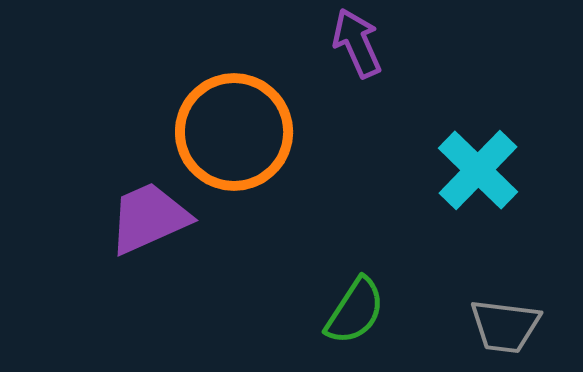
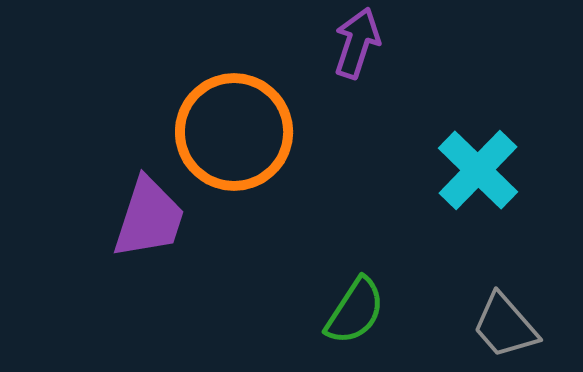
purple arrow: rotated 42 degrees clockwise
purple trapezoid: rotated 132 degrees clockwise
gray trapezoid: rotated 42 degrees clockwise
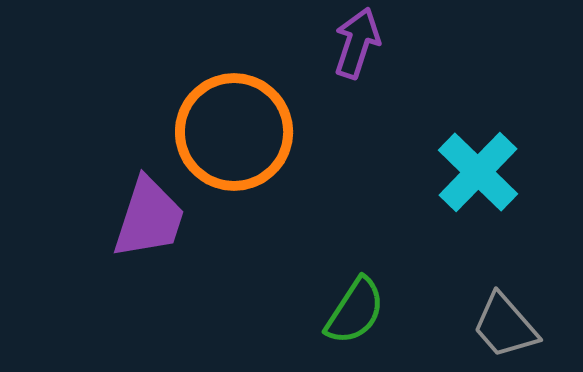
cyan cross: moved 2 px down
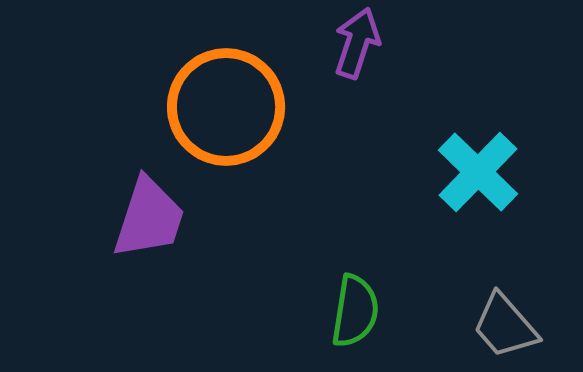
orange circle: moved 8 px left, 25 px up
green semicircle: rotated 24 degrees counterclockwise
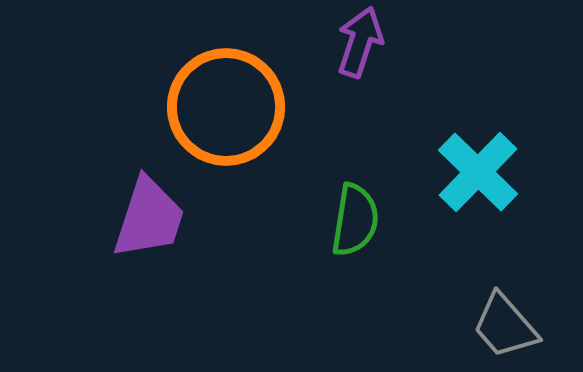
purple arrow: moved 3 px right, 1 px up
green semicircle: moved 91 px up
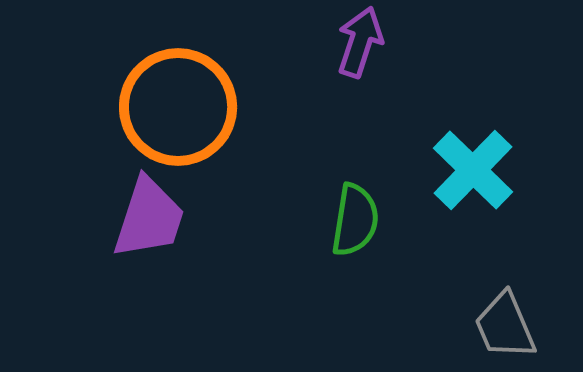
orange circle: moved 48 px left
cyan cross: moved 5 px left, 2 px up
gray trapezoid: rotated 18 degrees clockwise
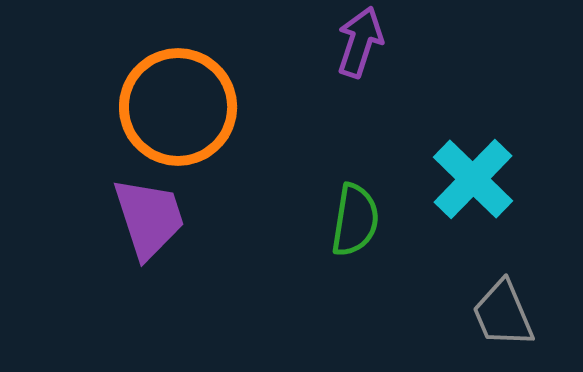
cyan cross: moved 9 px down
purple trapezoid: rotated 36 degrees counterclockwise
gray trapezoid: moved 2 px left, 12 px up
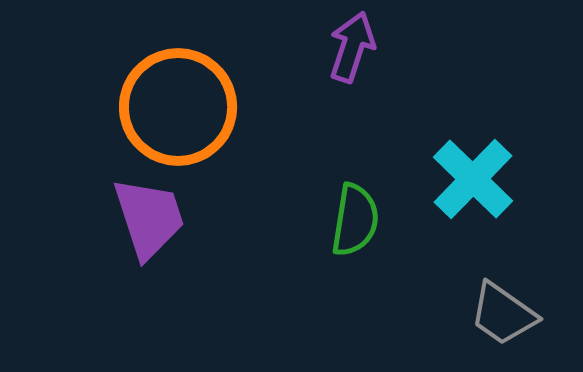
purple arrow: moved 8 px left, 5 px down
gray trapezoid: rotated 32 degrees counterclockwise
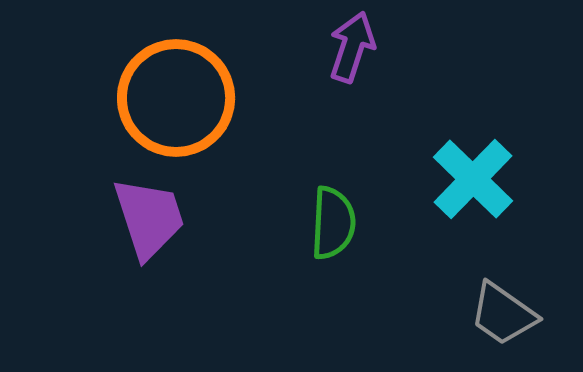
orange circle: moved 2 px left, 9 px up
green semicircle: moved 22 px left, 3 px down; rotated 6 degrees counterclockwise
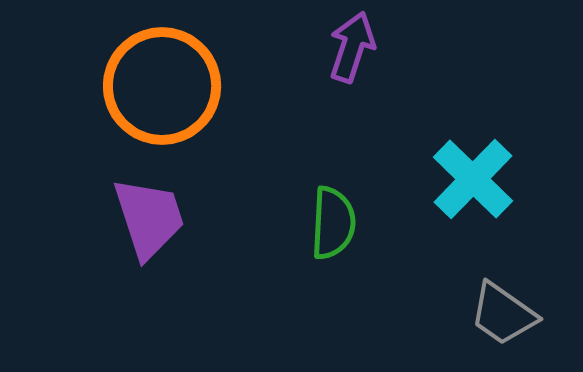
orange circle: moved 14 px left, 12 px up
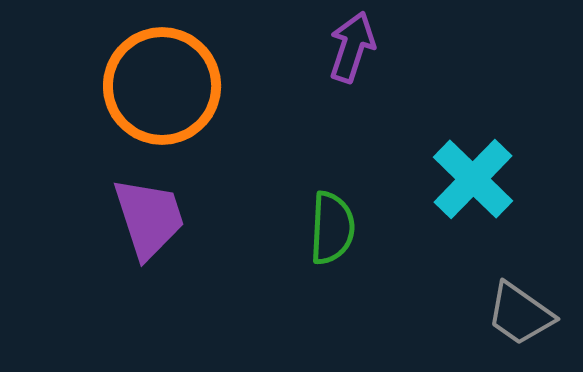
green semicircle: moved 1 px left, 5 px down
gray trapezoid: moved 17 px right
